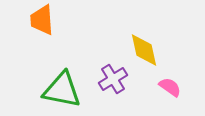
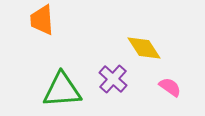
yellow diamond: moved 2 px up; rotated 21 degrees counterclockwise
purple cross: rotated 16 degrees counterclockwise
green triangle: rotated 15 degrees counterclockwise
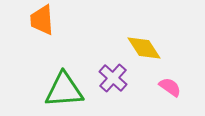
purple cross: moved 1 px up
green triangle: moved 2 px right
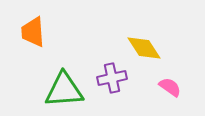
orange trapezoid: moved 9 px left, 12 px down
purple cross: moved 1 px left; rotated 36 degrees clockwise
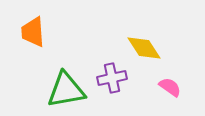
green triangle: moved 2 px right; rotated 6 degrees counterclockwise
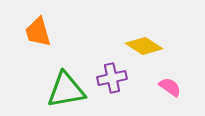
orange trapezoid: moved 5 px right; rotated 12 degrees counterclockwise
yellow diamond: moved 2 px up; rotated 24 degrees counterclockwise
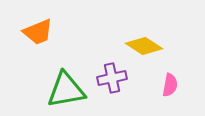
orange trapezoid: rotated 96 degrees counterclockwise
pink semicircle: moved 2 px up; rotated 65 degrees clockwise
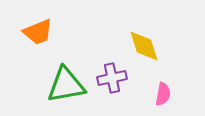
yellow diamond: rotated 39 degrees clockwise
pink semicircle: moved 7 px left, 9 px down
green triangle: moved 5 px up
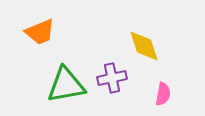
orange trapezoid: moved 2 px right
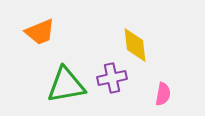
yellow diamond: moved 9 px left, 1 px up; rotated 12 degrees clockwise
